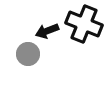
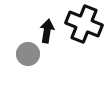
black arrow: rotated 120 degrees clockwise
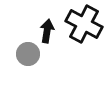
black cross: rotated 6 degrees clockwise
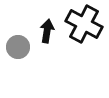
gray circle: moved 10 px left, 7 px up
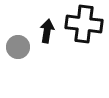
black cross: rotated 21 degrees counterclockwise
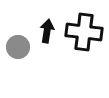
black cross: moved 8 px down
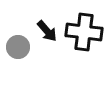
black arrow: rotated 130 degrees clockwise
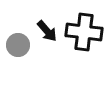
gray circle: moved 2 px up
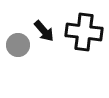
black arrow: moved 3 px left
